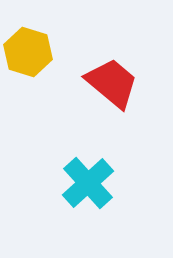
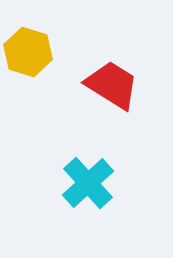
red trapezoid: moved 2 px down; rotated 8 degrees counterclockwise
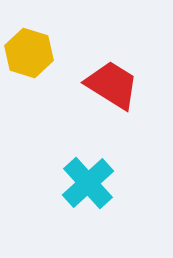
yellow hexagon: moved 1 px right, 1 px down
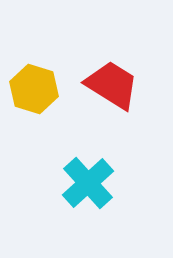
yellow hexagon: moved 5 px right, 36 px down
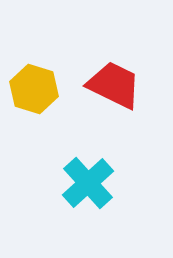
red trapezoid: moved 2 px right; rotated 6 degrees counterclockwise
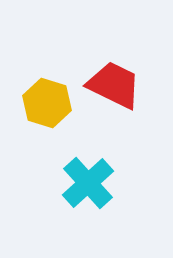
yellow hexagon: moved 13 px right, 14 px down
